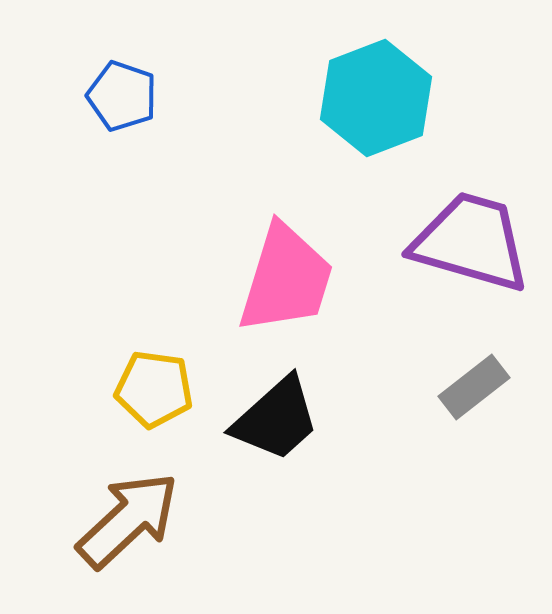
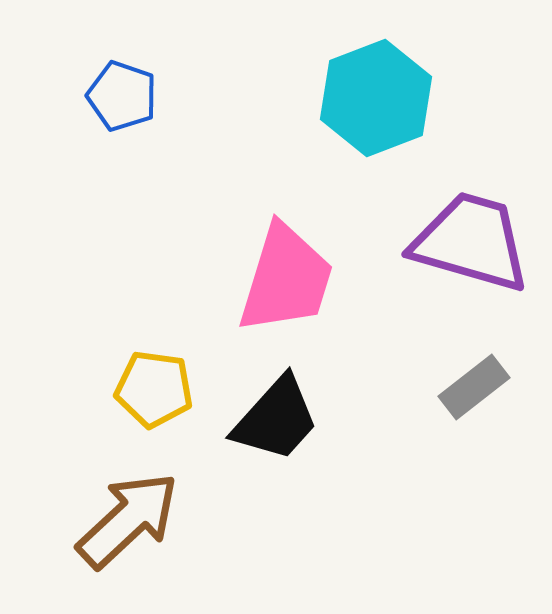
black trapezoid: rotated 6 degrees counterclockwise
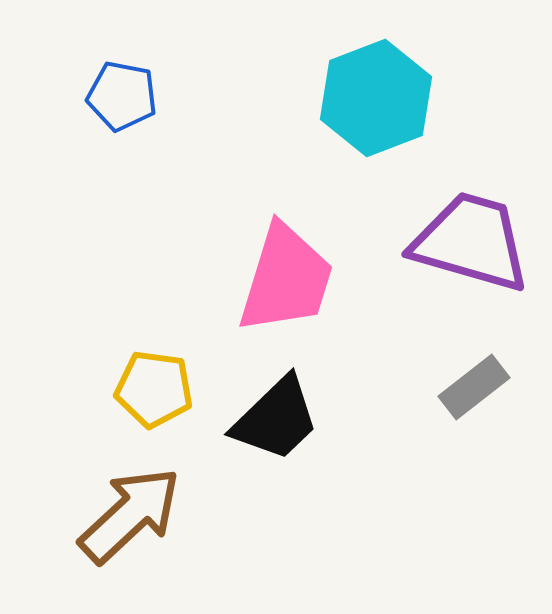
blue pentagon: rotated 8 degrees counterclockwise
black trapezoid: rotated 4 degrees clockwise
brown arrow: moved 2 px right, 5 px up
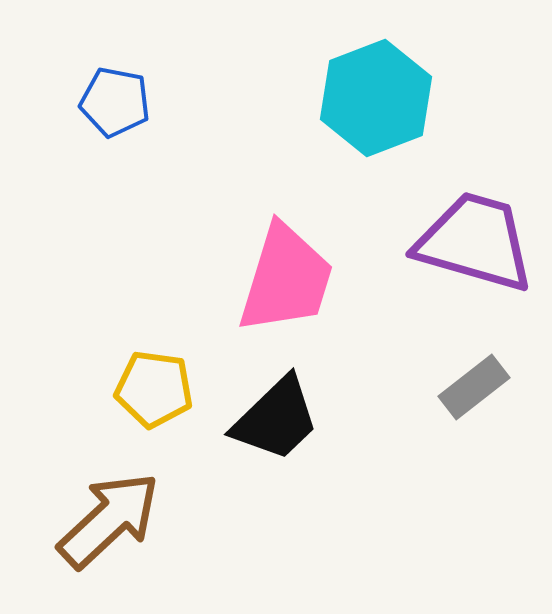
blue pentagon: moved 7 px left, 6 px down
purple trapezoid: moved 4 px right
brown arrow: moved 21 px left, 5 px down
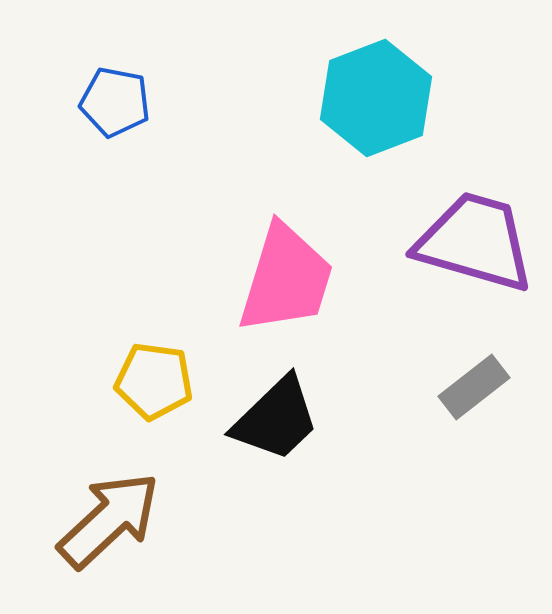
yellow pentagon: moved 8 px up
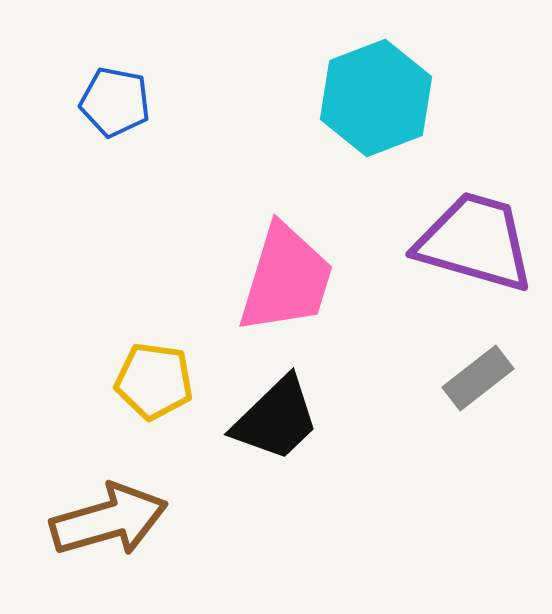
gray rectangle: moved 4 px right, 9 px up
brown arrow: rotated 27 degrees clockwise
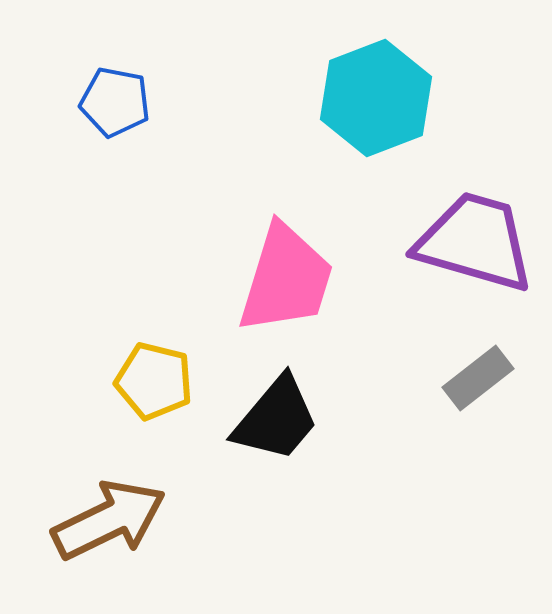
yellow pentagon: rotated 6 degrees clockwise
black trapezoid: rotated 6 degrees counterclockwise
brown arrow: rotated 10 degrees counterclockwise
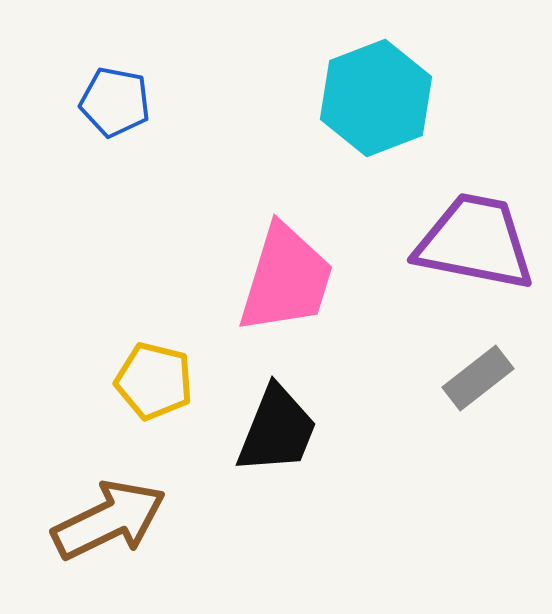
purple trapezoid: rotated 5 degrees counterclockwise
black trapezoid: moved 1 px right, 11 px down; rotated 18 degrees counterclockwise
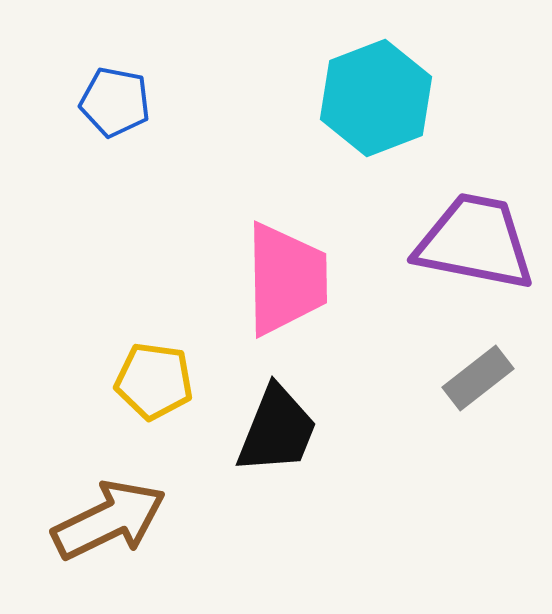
pink trapezoid: rotated 18 degrees counterclockwise
yellow pentagon: rotated 6 degrees counterclockwise
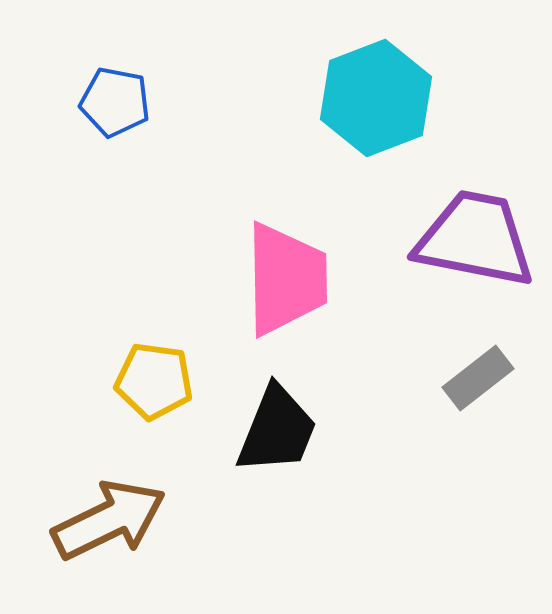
purple trapezoid: moved 3 px up
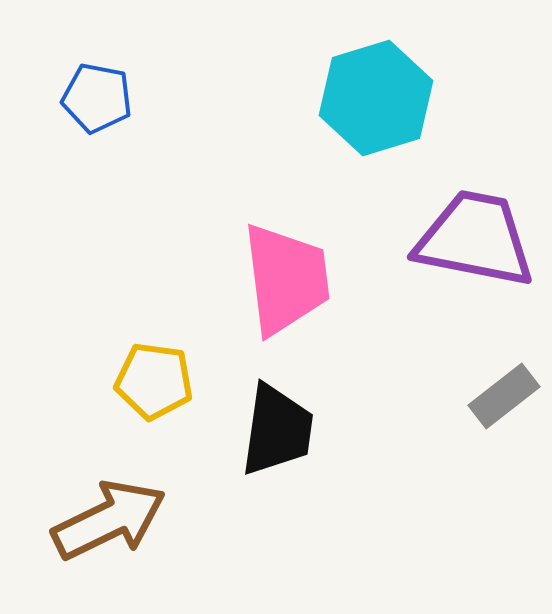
cyan hexagon: rotated 4 degrees clockwise
blue pentagon: moved 18 px left, 4 px up
pink trapezoid: rotated 6 degrees counterclockwise
gray rectangle: moved 26 px right, 18 px down
black trapezoid: rotated 14 degrees counterclockwise
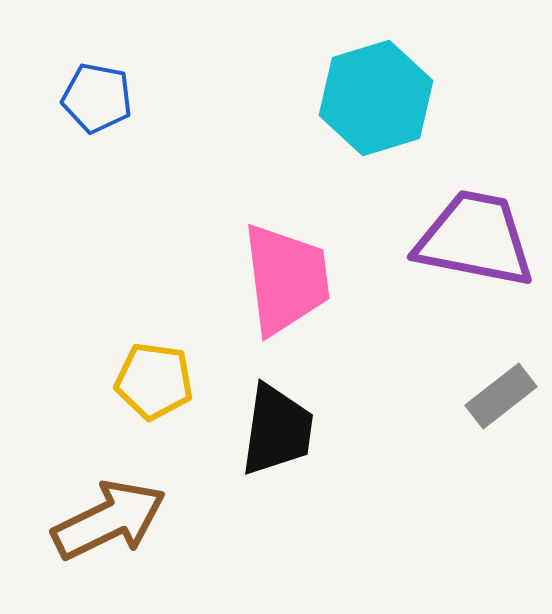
gray rectangle: moved 3 px left
